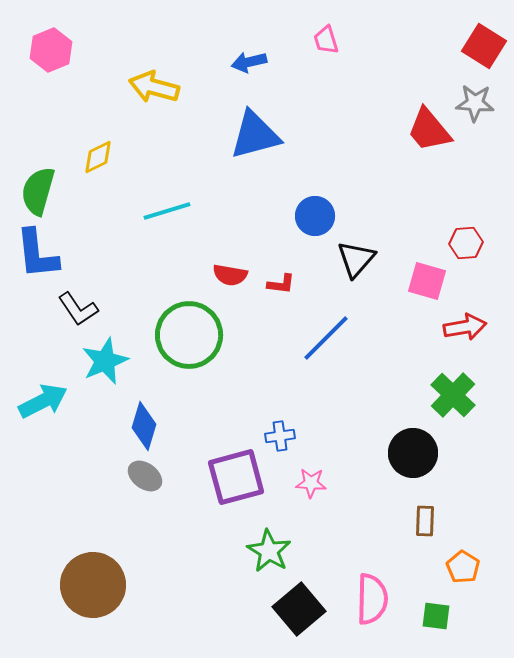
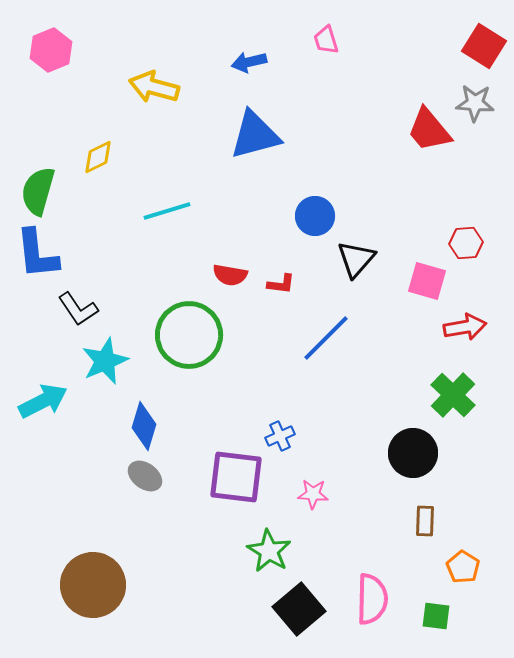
blue cross: rotated 16 degrees counterclockwise
purple square: rotated 22 degrees clockwise
pink star: moved 2 px right, 11 px down
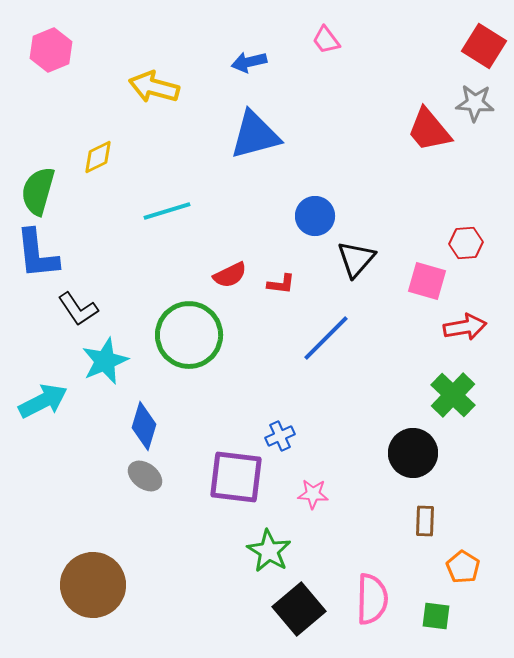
pink trapezoid: rotated 20 degrees counterclockwise
red semicircle: rotated 36 degrees counterclockwise
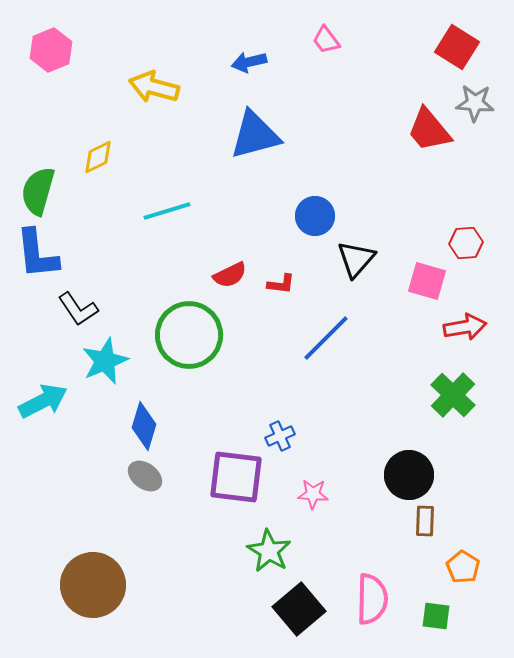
red square: moved 27 px left, 1 px down
black circle: moved 4 px left, 22 px down
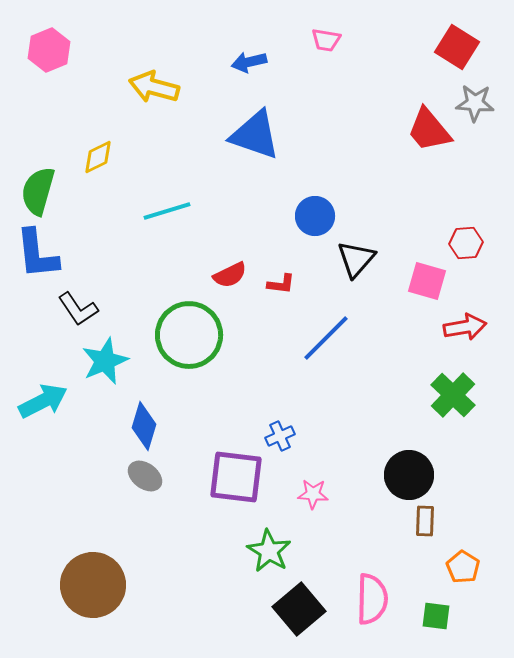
pink trapezoid: rotated 44 degrees counterclockwise
pink hexagon: moved 2 px left
blue triangle: rotated 34 degrees clockwise
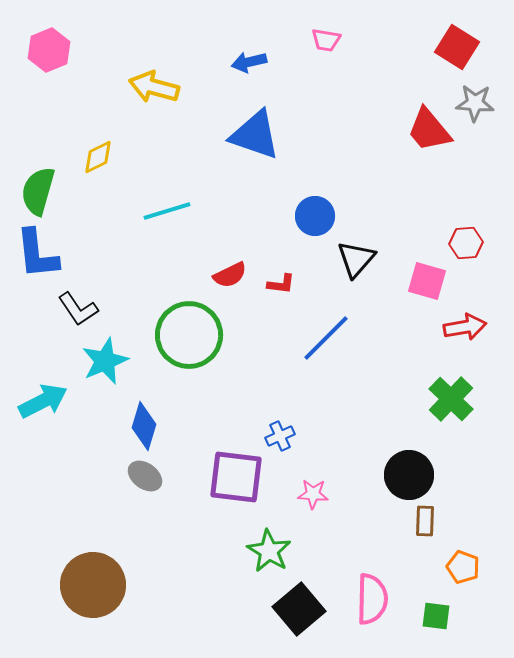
green cross: moved 2 px left, 4 px down
orange pentagon: rotated 12 degrees counterclockwise
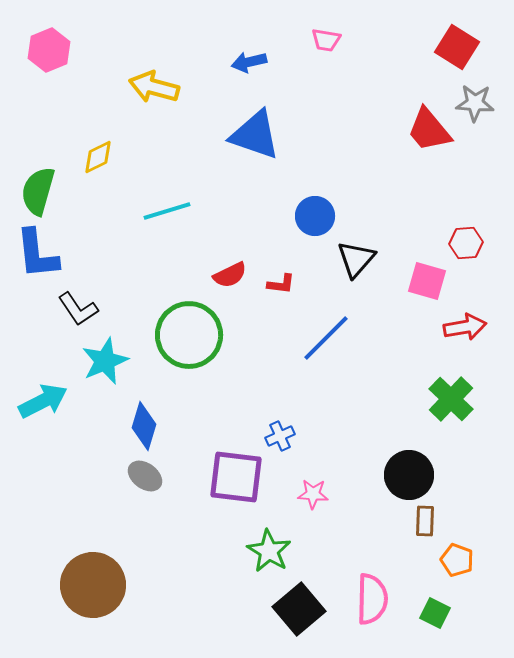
orange pentagon: moved 6 px left, 7 px up
green square: moved 1 px left, 3 px up; rotated 20 degrees clockwise
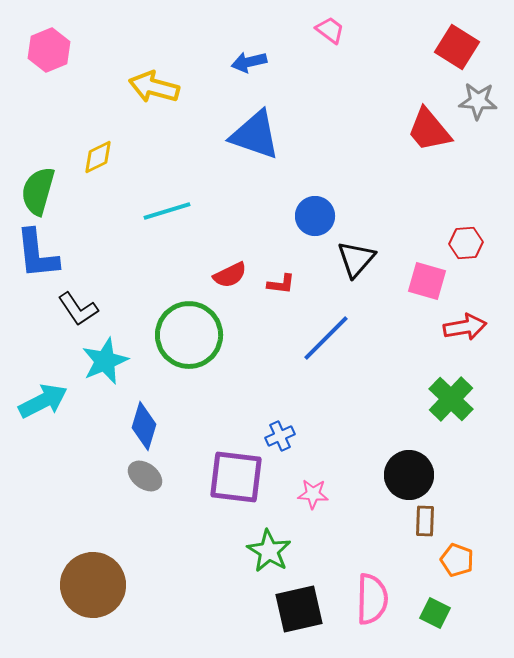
pink trapezoid: moved 4 px right, 10 px up; rotated 152 degrees counterclockwise
gray star: moved 3 px right, 2 px up
black square: rotated 27 degrees clockwise
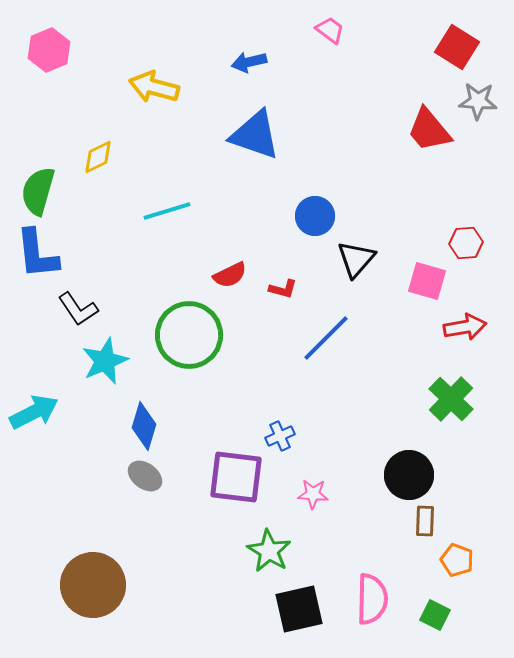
red L-shape: moved 2 px right, 5 px down; rotated 8 degrees clockwise
cyan arrow: moved 9 px left, 11 px down
green square: moved 2 px down
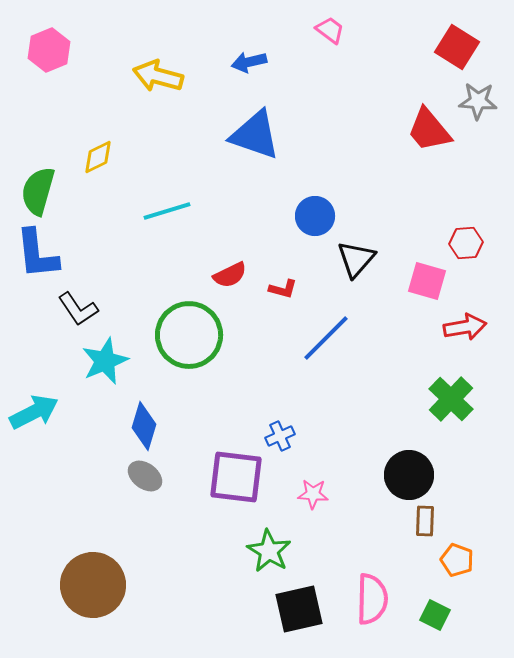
yellow arrow: moved 4 px right, 11 px up
